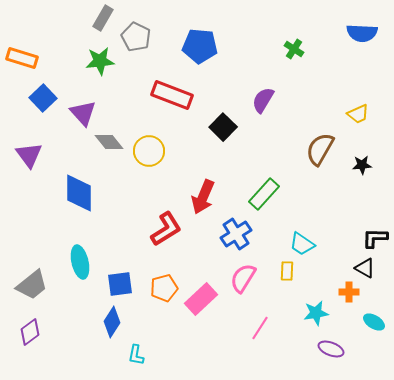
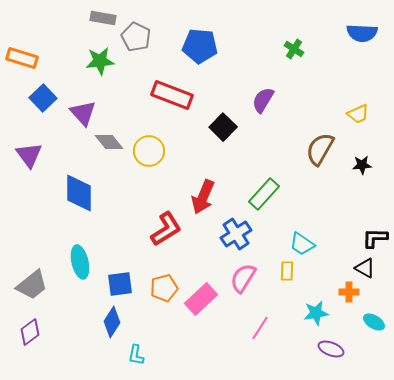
gray rectangle at (103, 18): rotated 70 degrees clockwise
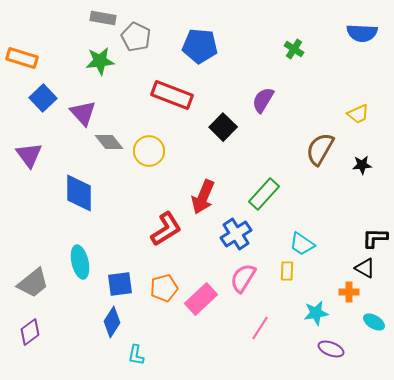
gray trapezoid at (32, 285): moved 1 px right, 2 px up
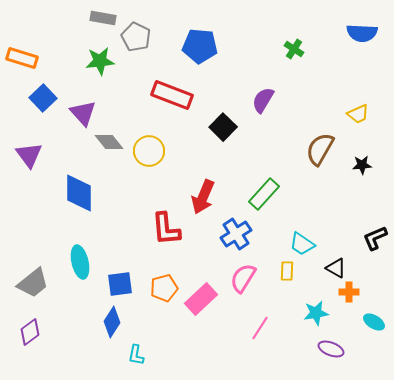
red L-shape at (166, 229): rotated 117 degrees clockwise
black L-shape at (375, 238): rotated 24 degrees counterclockwise
black triangle at (365, 268): moved 29 px left
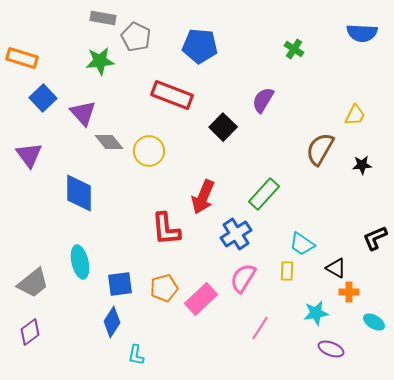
yellow trapezoid at (358, 114): moved 3 px left, 1 px down; rotated 40 degrees counterclockwise
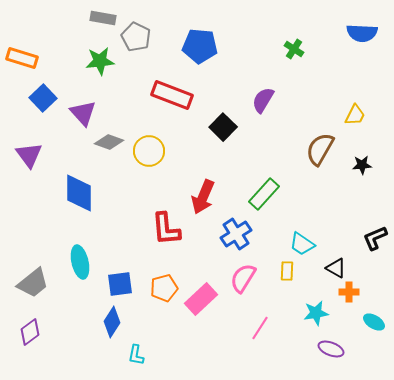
gray diamond at (109, 142): rotated 32 degrees counterclockwise
